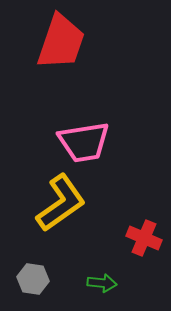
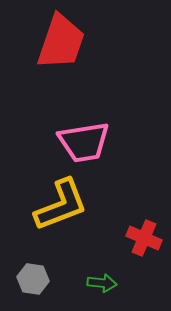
yellow L-shape: moved 2 px down; rotated 14 degrees clockwise
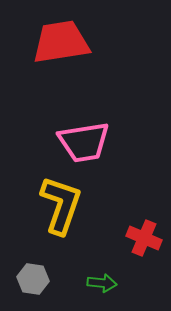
red trapezoid: rotated 118 degrees counterclockwise
yellow L-shape: rotated 50 degrees counterclockwise
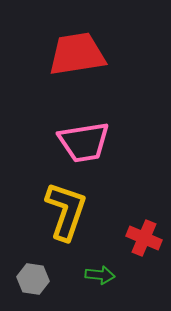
red trapezoid: moved 16 px right, 12 px down
yellow L-shape: moved 5 px right, 6 px down
green arrow: moved 2 px left, 8 px up
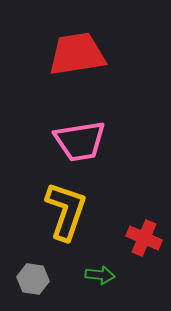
pink trapezoid: moved 4 px left, 1 px up
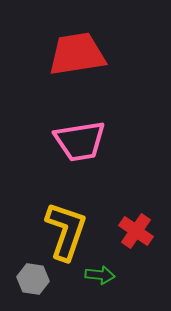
yellow L-shape: moved 20 px down
red cross: moved 8 px left, 7 px up; rotated 12 degrees clockwise
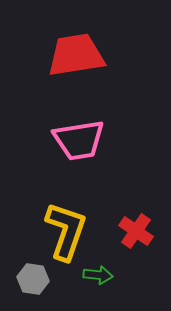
red trapezoid: moved 1 px left, 1 px down
pink trapezoid: moved 1 px left, 1 px up
green arrow: moved 2 px left
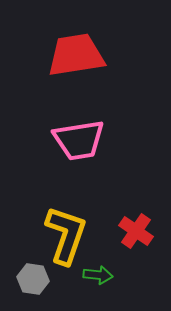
yellow L-shape: moved 4 px down
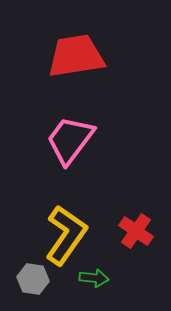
red trapezoid: moved 1 px down
pink trapezoid: moved 9 px left; rotated 136 degrees clockwise
yellow L-shape: rotated 16 degrees clockwise
green arrow: moved 4 px left, 3 px down
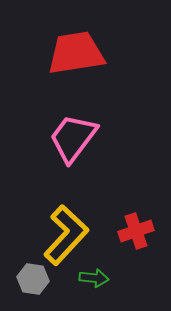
red trapezoid: moved 3 px up
pink trapezoid: moved 3 px right, 2 px up
red cross: rotated 36 degrees clockwise
yellow L-shape: rotated 8 degrees clockwise
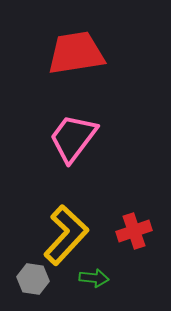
red cross: moved 2 px left
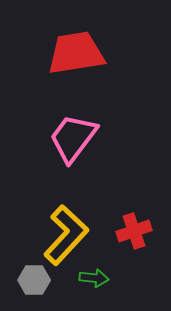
gray hexagon: moved 1 px right, 1 px down; rotated 8 degrees counterclockwise
